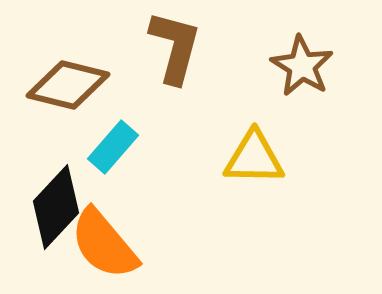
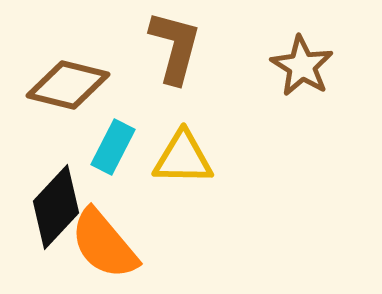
cyan rectangle: rotated 14 degrees counterclockwise
yellow triangle: moved 71 px left
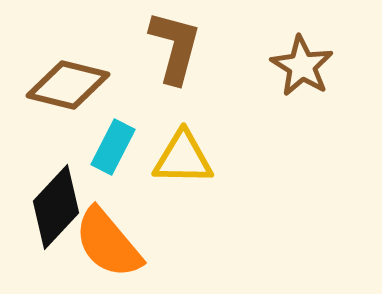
orange semicircle: moved 4 px right, 1 px up
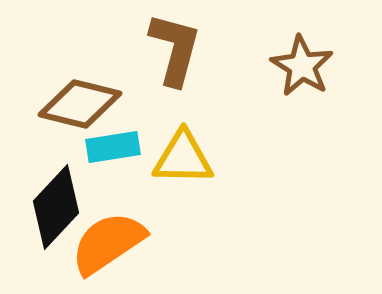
brown L-shape: moved 2 px down
brown diamond: moved 12 px right, 19 px down
cyan rectangle: rotated 54 degrees clockwise
orange semicircle: rotated 96 degrees clockwise
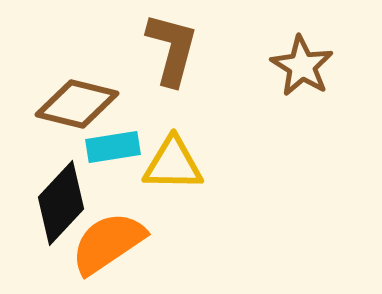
brown L-shape: moved 3 px left
brown diamond: moved 3 px left
yellow triangle: moved 10 px left, 6 px down
black diamond: moved 5 px right, 4 px up
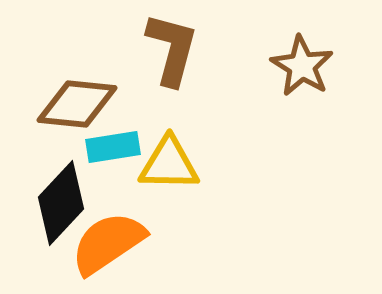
brown diamond: rotated 8 degrees counterclockwise
yellow triangle: moved 4 px left
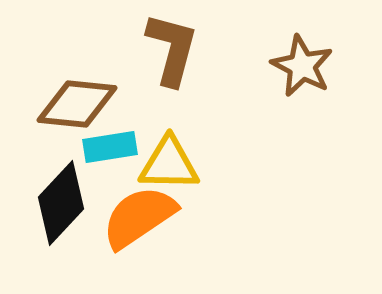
brown star: rotated 4 degrees counterclockwise
cyan rectangle: moved 3 px left
orange semicircle: moved 31 px right, 26 px up
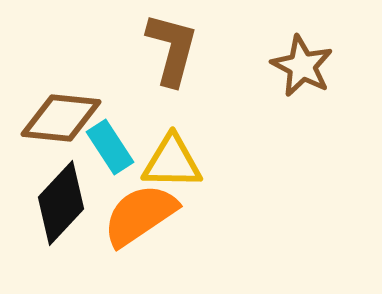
brown diamond: moved 16 px left, 14 px down
cyan rectangle: rotated 66 degrees clockwise
yellow triangle: moved 3 px right, 2 px up
orange semicircle: moved 1 px right, 2 px up
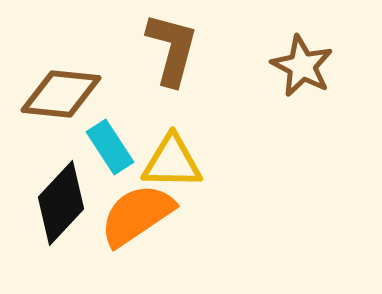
brown diamond: moved 24 px up
orange semicircle: moved 3 px left
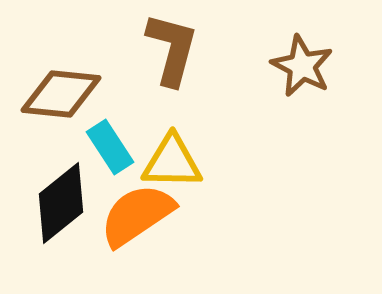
black diamond: rotated 8 degrees clockwise
